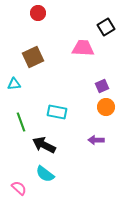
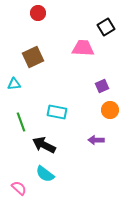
orange circle: moved 4 px right, 3 px down
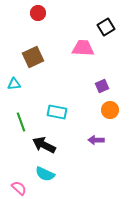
cyan semicircle: rotated 12 degrees counterclockwise
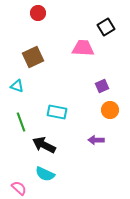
cyan triangle: moved 3 px right, 2 px down; rotated 24 degrees clockwise
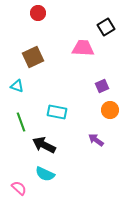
purple arrow: rotated 35 degrees clockwise
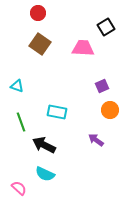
brown square: moved 7 px right, 13 px up; rotated 30 degrees counterclockwise
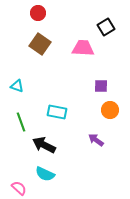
purple square: moved 1 px left; rotated 24 degrees clockwise
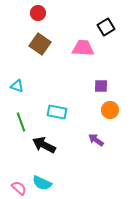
cyan semicircle: moved 3 px left, 9 px down
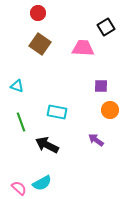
black arrow: moved 3 px right
cyan semicircle: rotated 54 degrees counterclockwise
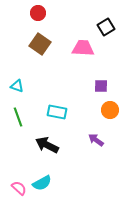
green line: moved 3 px left, 5 px up
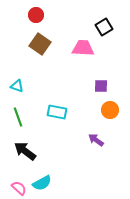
red circle: moved 2 px left, 2 px down
black square: moved 2 px left
black arrow: moved 22 px left, 6 px down; rotated 10 degrees clockwise
